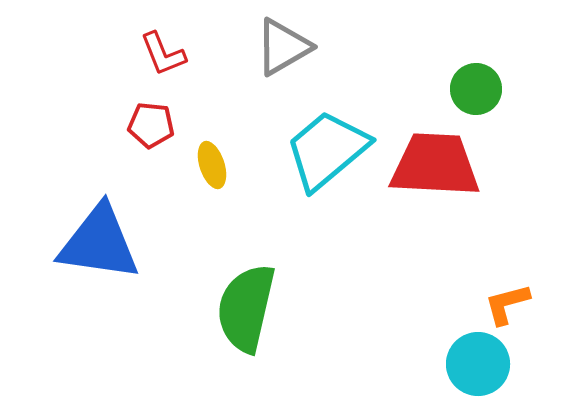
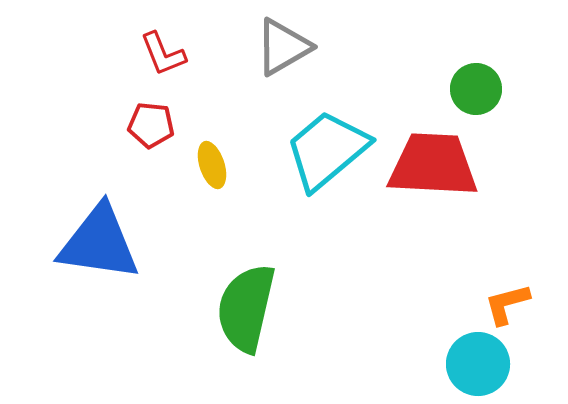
red trapezoid: moved 2 px left
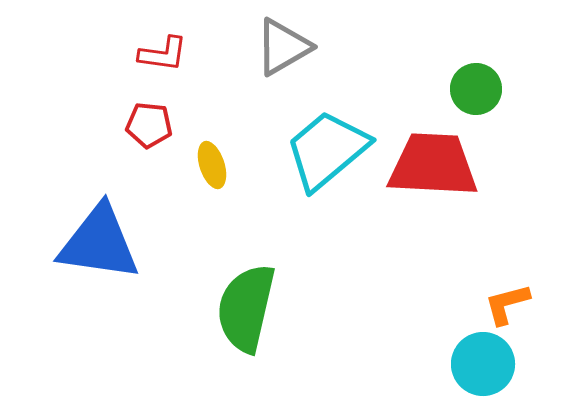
red L-shape: rotated 60 degrees counterclockwise
red pentagon: moved 2 px left
cyan circle: moved 5 px right
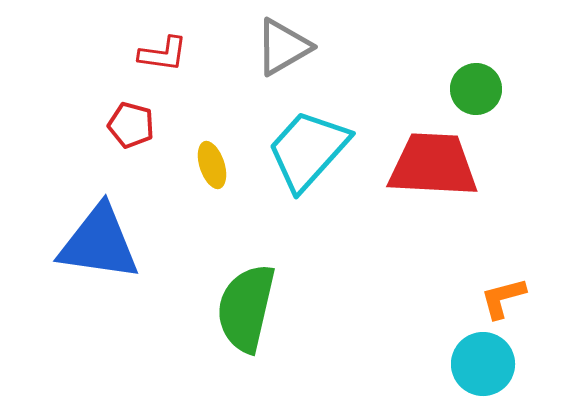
red pentagon: moved 18 px left; rotated 9 degrees clockwise
cyan trapezoid: moved 19 px left; rotated 8 degrees counterclockwise
orange L-shape: moved 4 px left, 6 px up
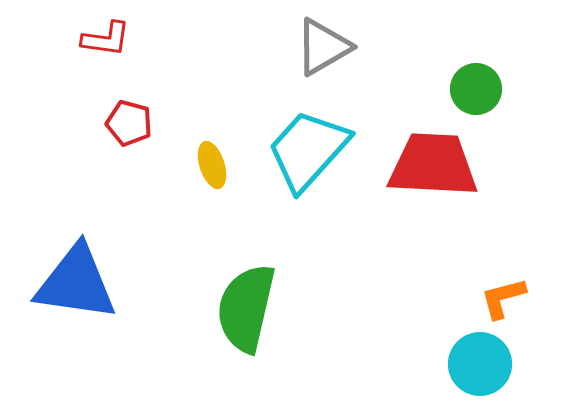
gray triangle: moved 40 px right
red L-shape: moved 57 px left, 15 px up
red pentagon: moved 2 px left, 2 px up
blue triangle: moved 23 px left, 40 px down
cyan circle: moved 3 px left
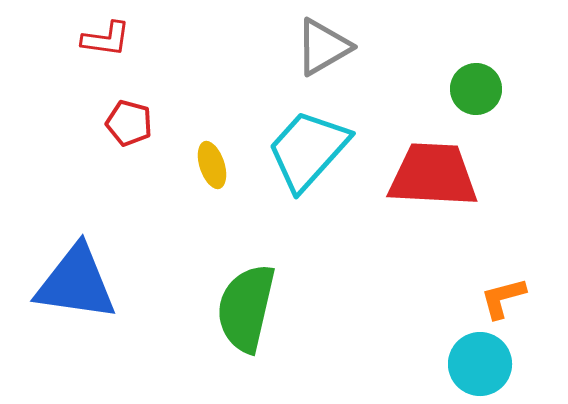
red trapezoid: moved 10 px down
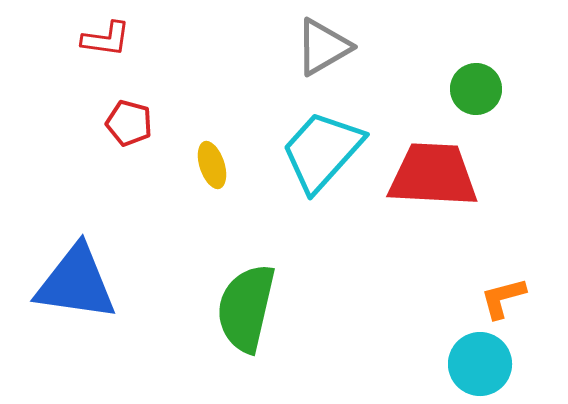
cyan trapezoid: moved 14 px right, 1 px down
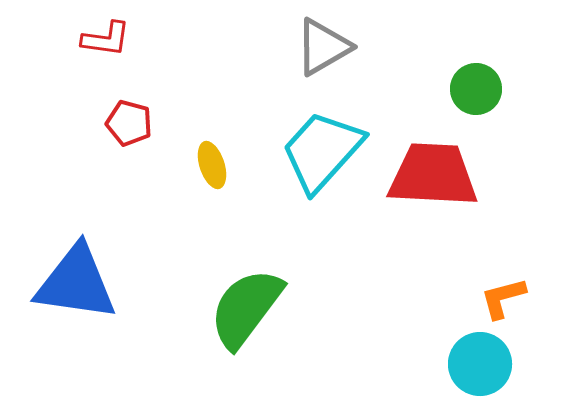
green semicircle: rotated 24 degrees clockwise
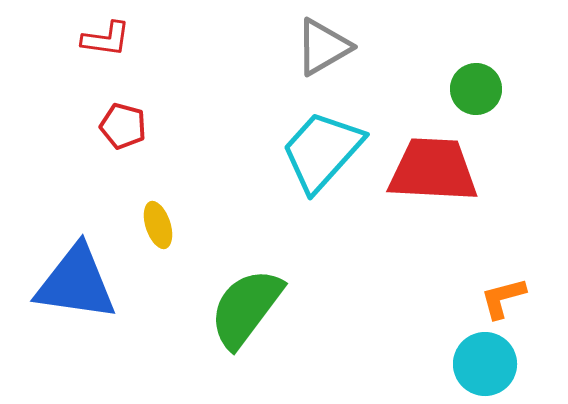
red pentagon: moved 6 px left, 3 px down
yellow ellipse: moved 54 px left, 60 px down
red trapezoid: moved 5 px up
cyan circle: moved 5 px right
